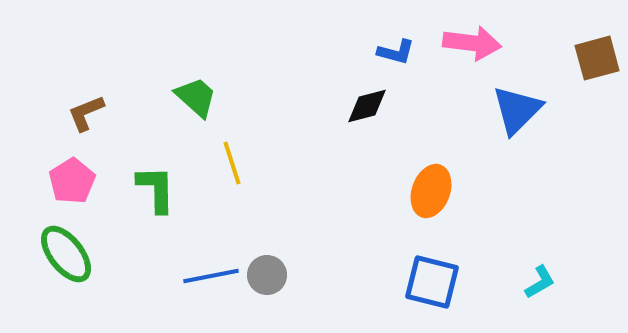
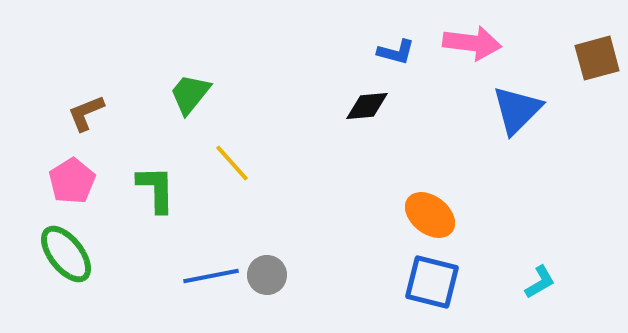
green trapezoid: moved 6 px left, 3 px up; rotated 93 degrees counterclockwise
black diamond: rotated 9 degrees clockwise
yellow line: rotated 24 degrees counterclockwise
orange ellipse: moved 1 px left, 24 px down; rotated 72 degrees counterclockwise
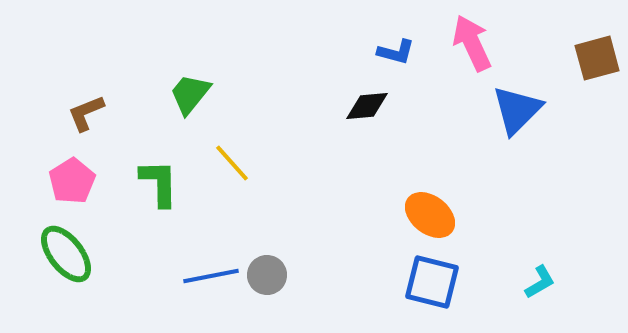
pink arrow: rotated 122 degrees counterclockwise
green L-shape: moved 3 px right, 6 px up
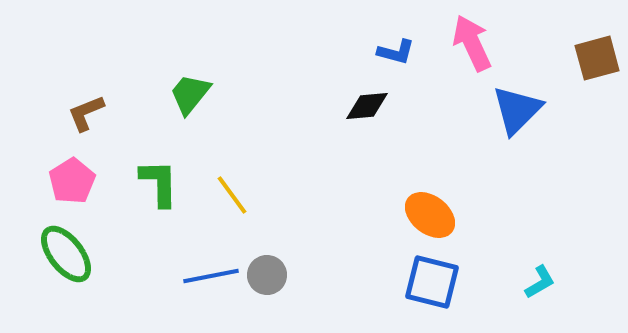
yellow line: moved 32 px down; rotated 6 degrees clockwise
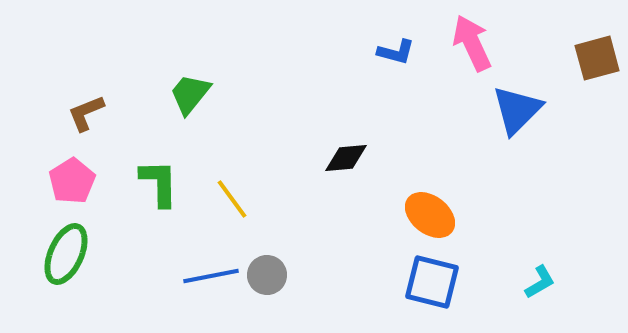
black diamond: moved 21 px left, 52 px down
yellow line: moved 4 px down
green ellipse: rotated 62 degrees clockwise
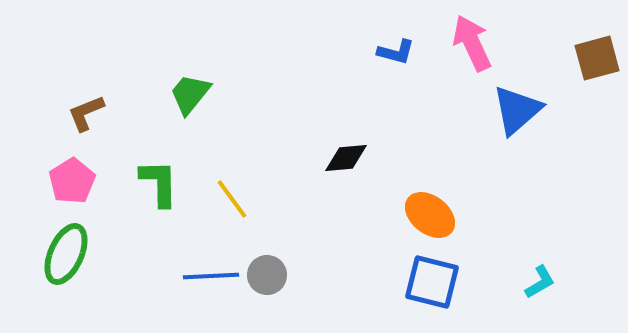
blue triangle: rotated 4 degrees clockwise
blue line: rotated 8 degrees clockwise
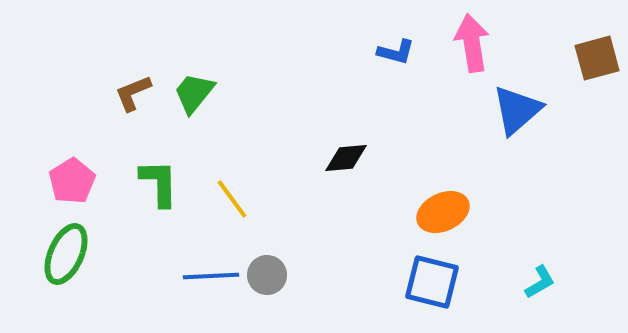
pink arrow: rotated 16 degrees clockwise
green trapezoid: moved 4 px right, 1 px up
brown L-shape: moved 47 px right, 20 px up
orange ellipse: moved 13 px right, 3 px up; rotated 63 degrees counterclockwise
